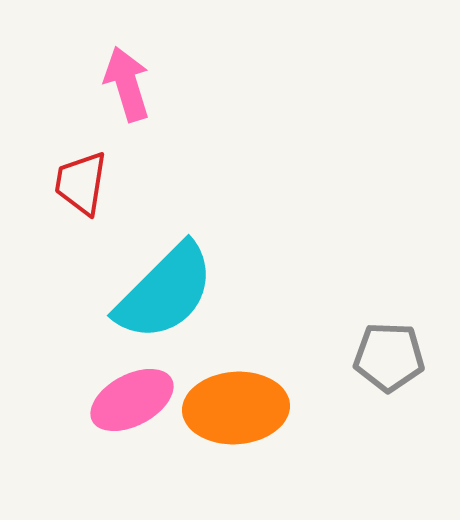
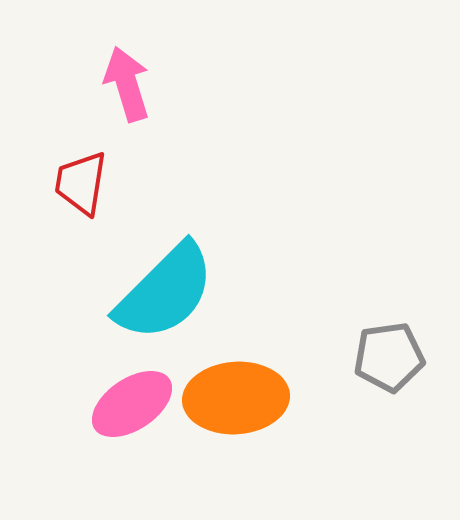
gray pentagon: rotated 10 degrees counterclockwise
pink ellipse: moved 4 px down; rotated 6 degrees counterclockwise
orange ellipse: moved 10 px up
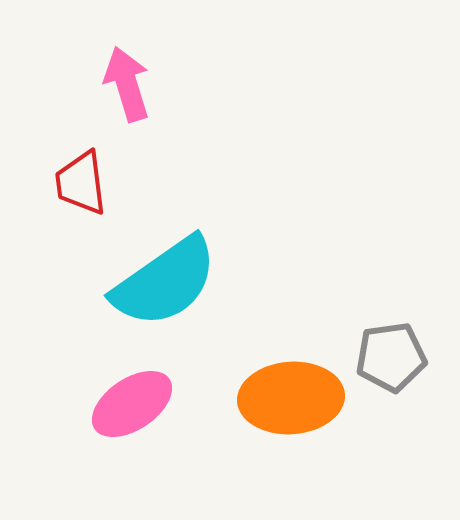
red trapezoid: rotated 16 degrees counterclockwise
cyan semicircle: moved 10 px up; rotated 10 degrees clockwise
gray pentagon: moved 2 px right
orange ellipse: moved 55 px right
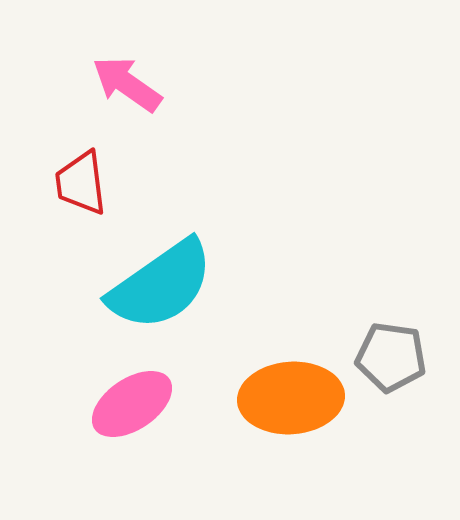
pink arrow: rotated 38 degrees counterclockwise
cyan semicircle: moved 4 px left, 3 px down
gray pentagon: rotated 16 degrees clockwise
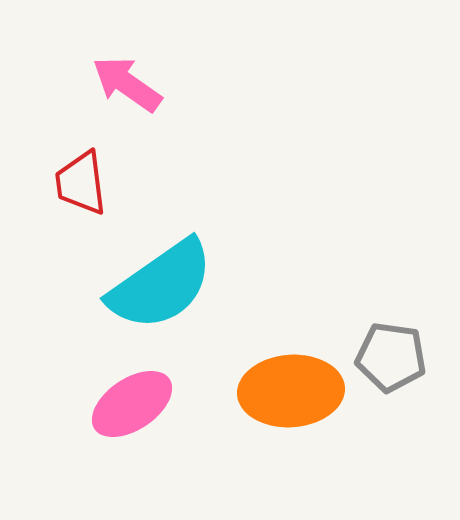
orange ellipse: moved 7 px up
